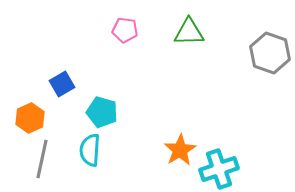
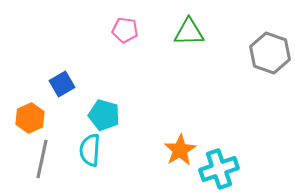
cyan pentagon: moved 2 px right, 3 px down
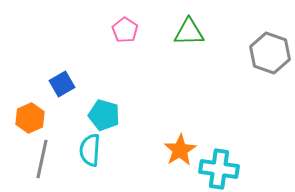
pink pentagon: rotated 25 degrees clockwise
cyan cross: rotated 27 degrees clockwise
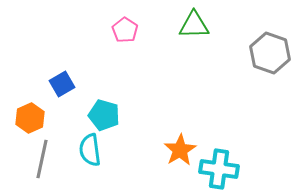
green triangle: moved 5 px right, 7 px up
cyan semicircle: rotated 12 degrees counterclockwise
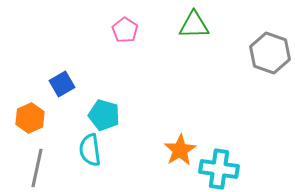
gray line: moved 5 px left, 9 px down
